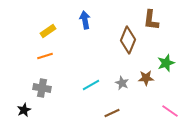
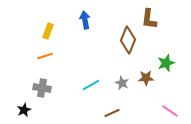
brown L-shape: moved 2 px left, 1 px up
yellow rectangle: rotated 35 degrees counterclockwise
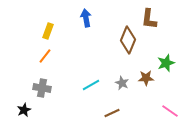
blue arrow: moved 1 px right, 2 px up
orange line: rotated 35 degrees counterclockwise
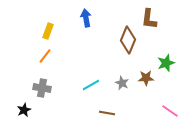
brown line: moved 5 px left; rotated 35 degrees clockwise
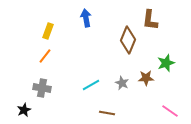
brown L-shape: moved 1 px right, 1 px down
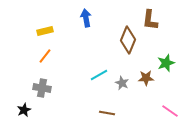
yellow rectangle: moved 3 px left; rotated 56 degrees clockwise
cyan line: moved 8 px right, 10 px up
